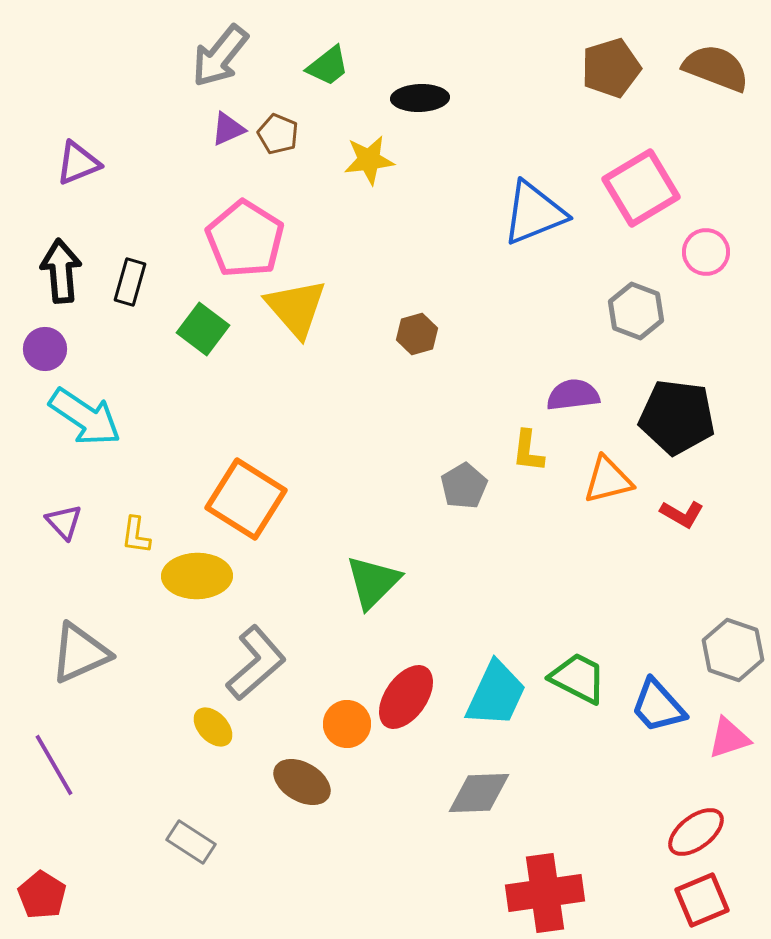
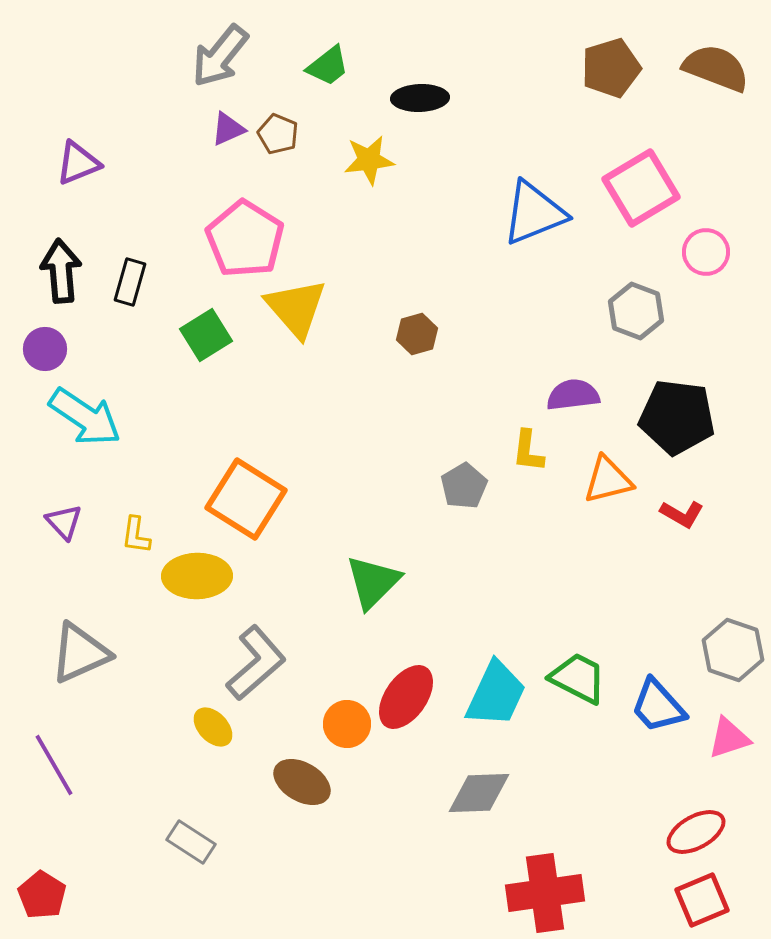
green square at (203, 329): moved 3 px right, 6 px down; rotated 21 degrees clockwise
red ellipse at (696, 832): rotated 8 degrees clockwise
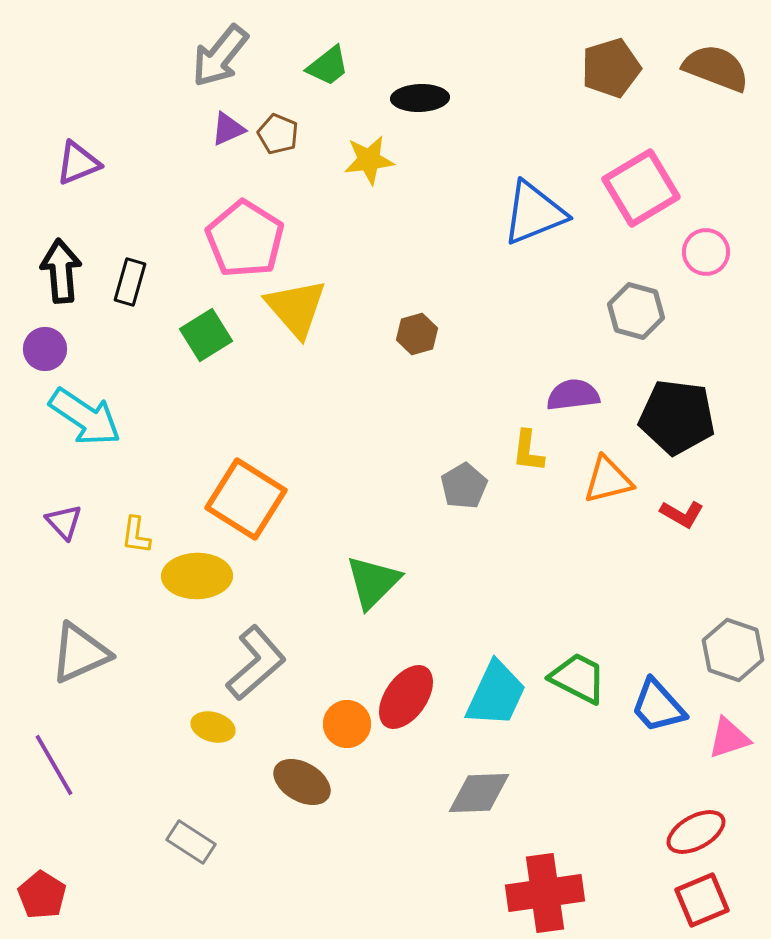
gray hexagon at (636, 311): rotated 6 degrees counterclockwise
yellow ellipse at (213, 727): rotated 30 degrees counterclockwise
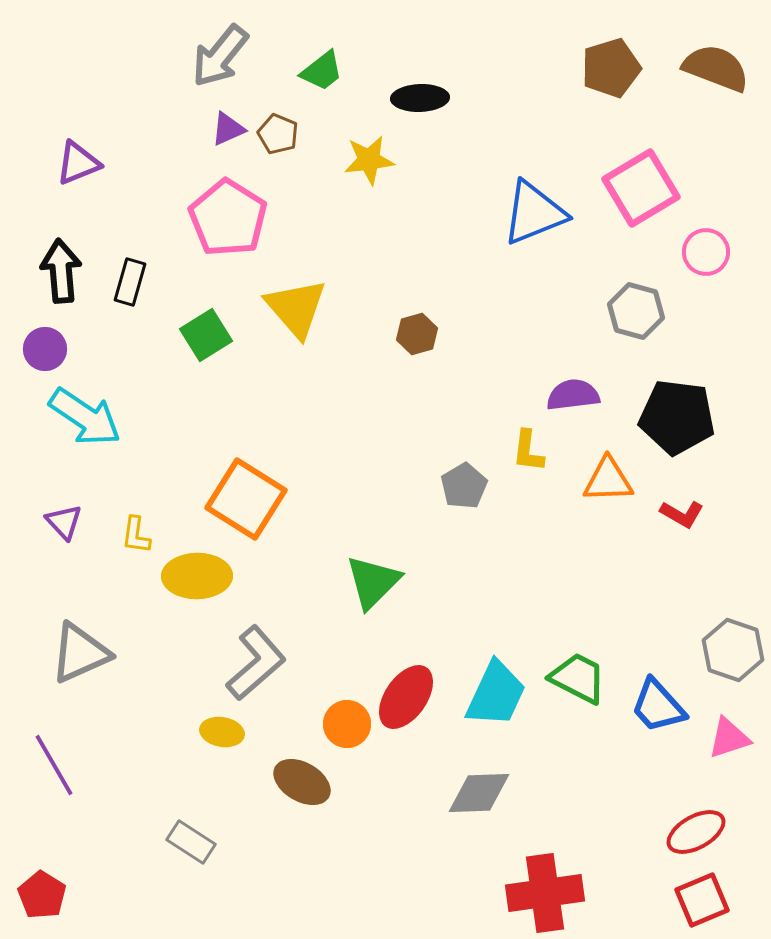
green trapezoid at (328, 66): moved 6 px left, 5 px down
pink pentagon at (245, 239): moved 17 px left, 21 px up
orange triangle at (608, 480): rotated 12 degrees clockwise
yellow ellipse at (213, 727): moved 9 px right, 5 px down; rotated 6 degrees counterclockwise
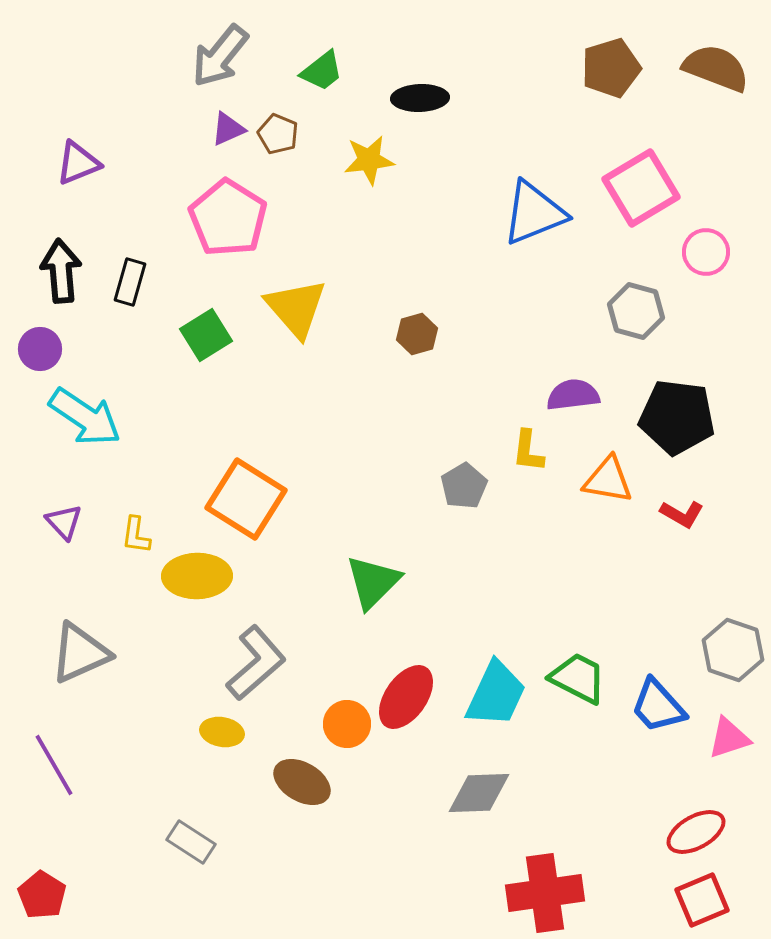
purple circle at (45, 349): moved 5 px left
orange triangle at (608, 480): rotated 12 degrees clockwise
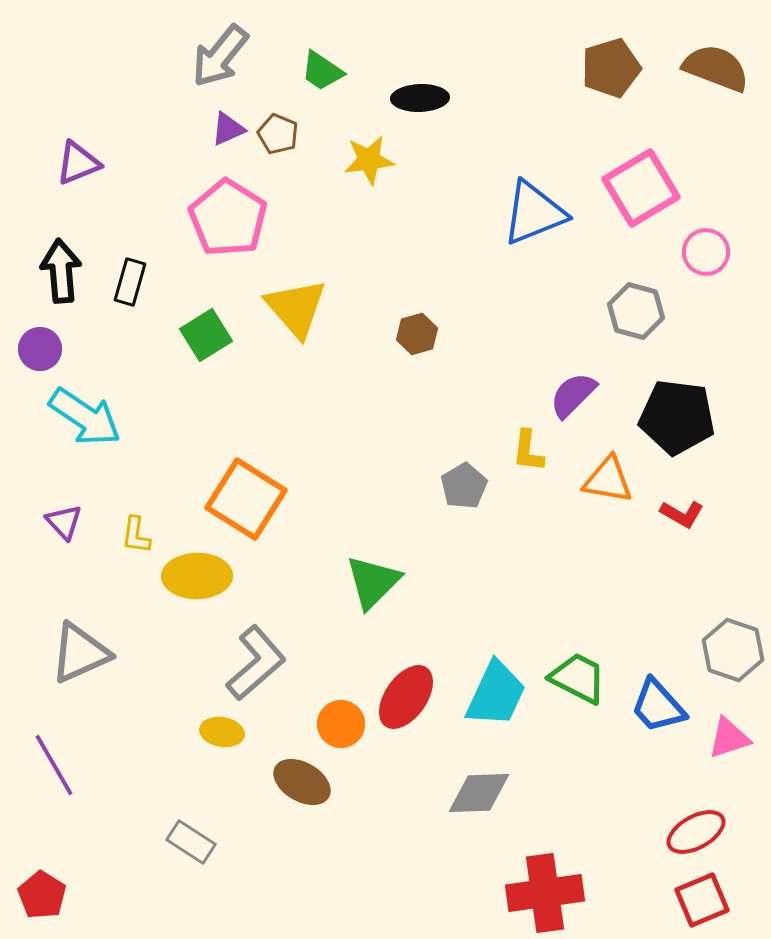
green trapezoid at (322, 71): rotated 72 degrees clockwise
purple semicircle at (573, 395): rotated 38 degrees counterclockwise
orange circle at (347, 724): moved 6 px left
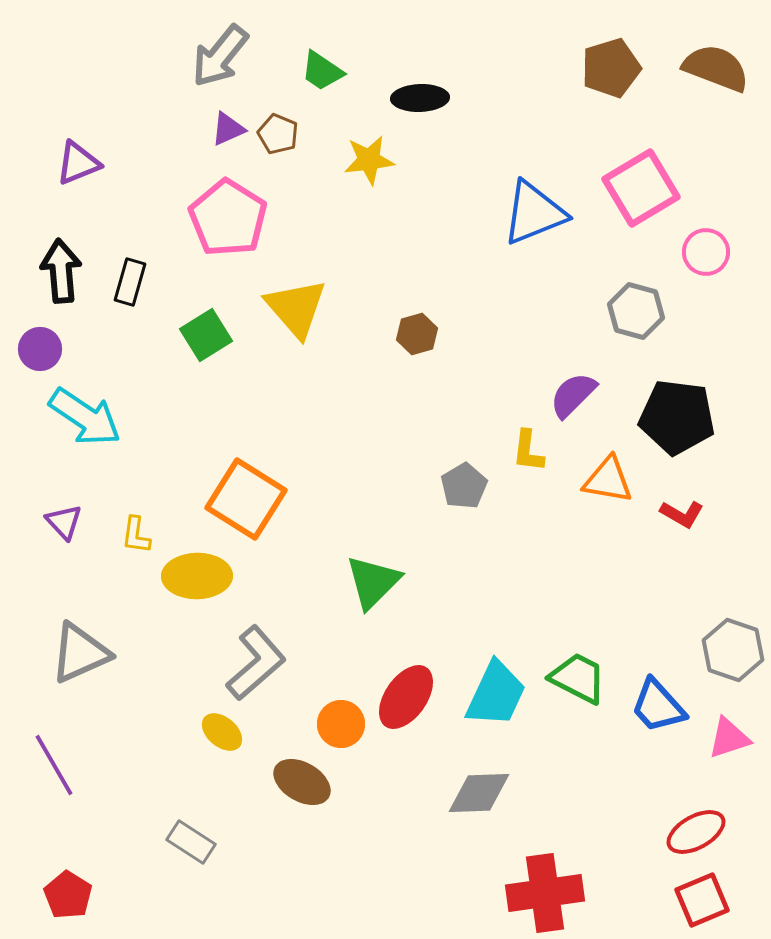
yellow ellipse at (222, 732): rotated 30 degrees clockwise
red pentagon at (42, 895): moved 26 px right
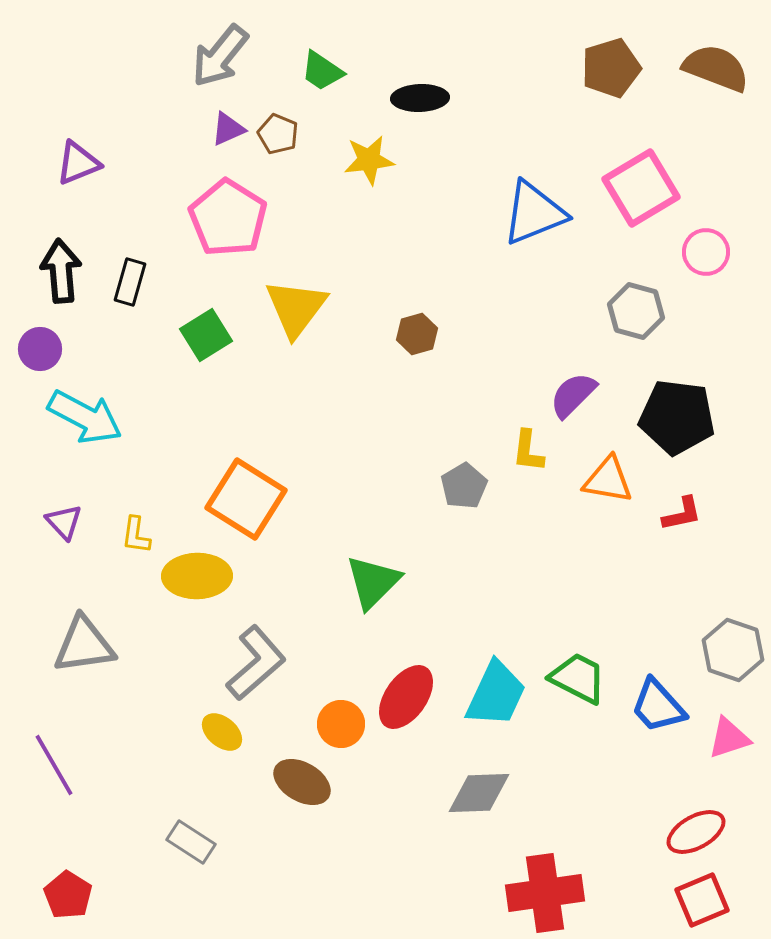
yellow triangle at (296, 308): rotated 18 degrees clockwise
cyan arrow at (85, 417): rotated 6 degrees counterclockwise
red L-shape at (682, 514): rotated 42 degrees counterclockwise
gray triangle at (80, 653): moved 4 px right, 8 px up; rotated 16 degrees clockwise
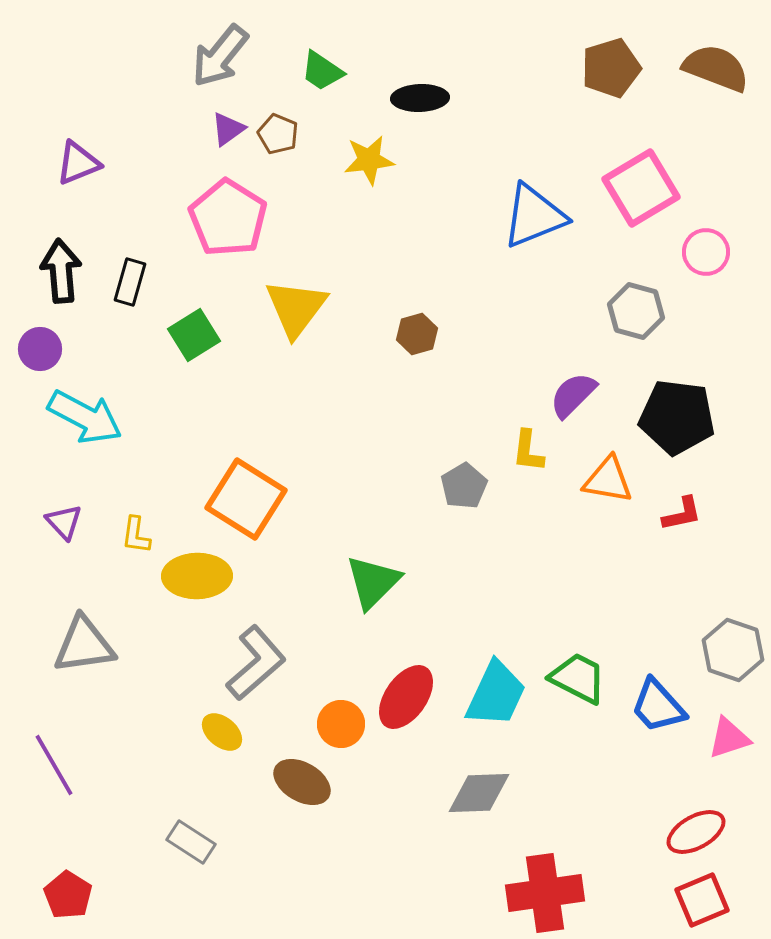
purple triangle at (228, 129): rotated 12 degrees counterclockwise
blue triangle at (534, 213): moved 3 px down
green square at (206, 335): moved 12 px left
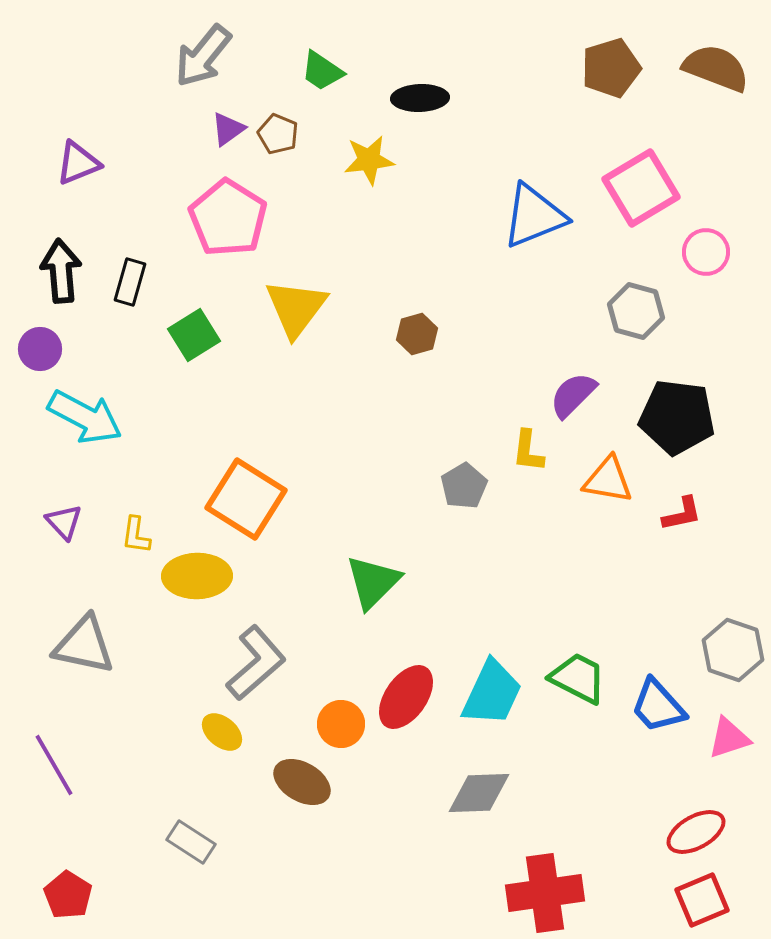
gray arrow at (220, 56): moved 17 px left
gray triangle at (84, 645): rotated 20 degrees clockwise
cyan trapezoid at (496, 694): moved 4 px left, 1 px up
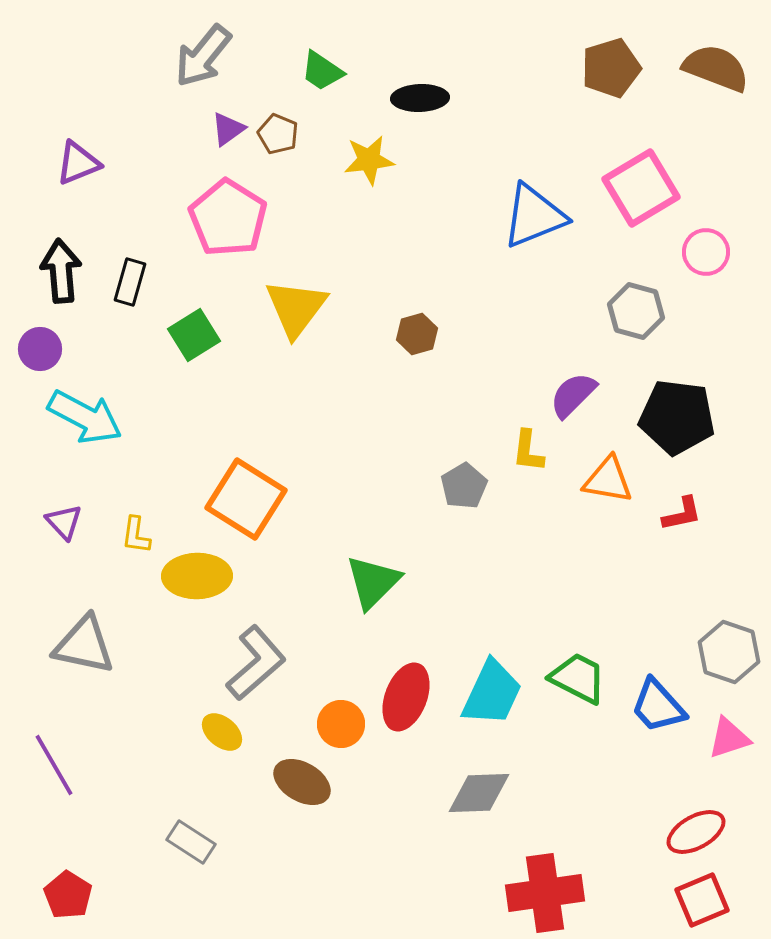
gray hexagon at (733, 650): moved 4 px left, 2 px down
red ellipse at (406, 697): rotated 14 degrees counterclockwise
